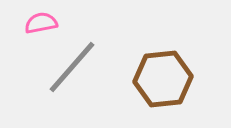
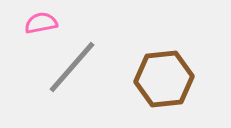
brown hexagon: moved 1 px right
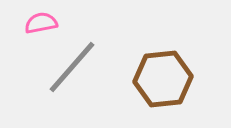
brown hexagon: moved 1 px left
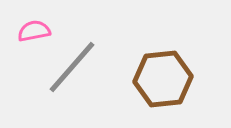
pink semicircle: moved 7 px left, 8 px down
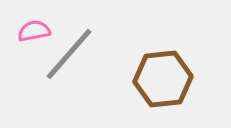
gray line: moved 3 px left, 13 px up
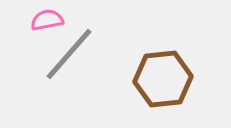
pink semicircle: moved 13 px right, 11 px up
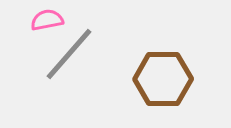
brown hexagon: rotated 6 degrees clockwise
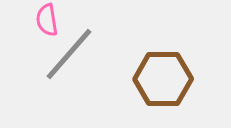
pink semicircle: rotated 88 degrees counterclockwise
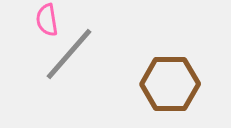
brown hexagon: moved 7 px right, 5 px down
